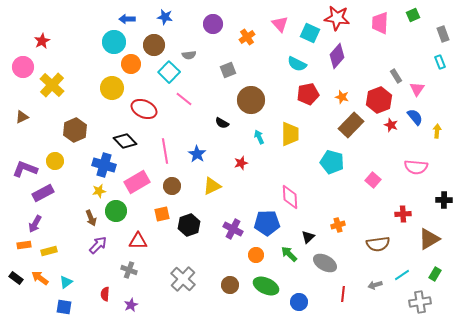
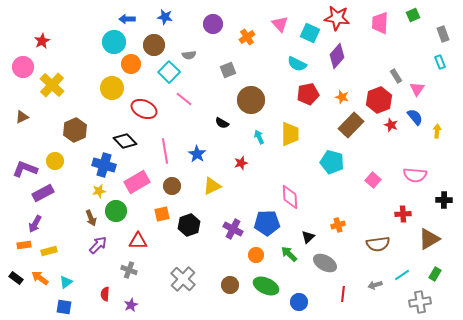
pink semicircle at (416, 167): moved 1 px left, 8 px down
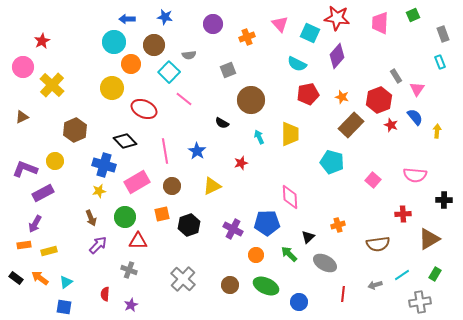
orange cross at (247, 37): rotated 14 degrees clockwise
blue star at (197, 154): moved 3 px up
green circle at (116, 211): moved 9 px right, 6 px down
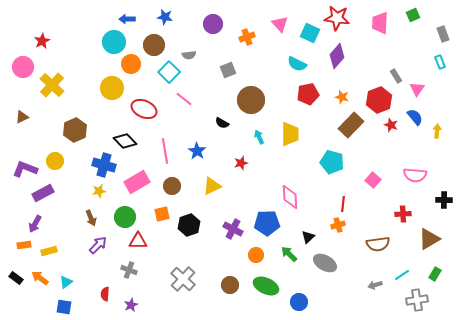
red line at (343, 294): moved 90 px up
gray cross at (420, 302): moved 3 px left, 2 px up
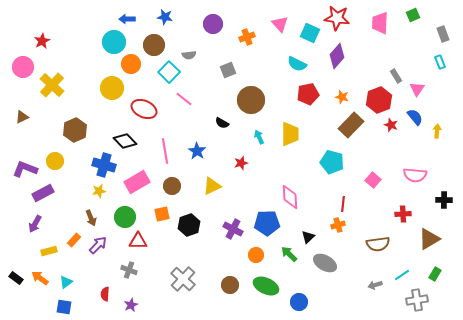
orange rectangle at (24, 245): moved 50 px right, 5 px up; rotated 40 degrees counterclockwise
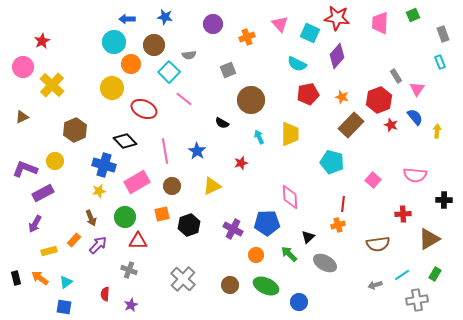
black rectangle at (16, 278): rotated 40 degrees clockwise
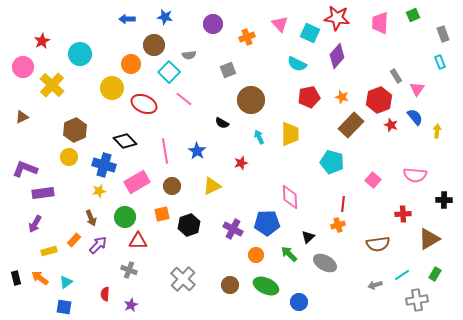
cyan circle at (114, 42): moved 34 px left, 12 px down
red pentagon at (308, 94): moved 1 px right, 3 px down
red ellipse at (144, 109): moved 5 px up
yellow circle at (55, 161): moved 14 px right, 4 px up
purple rectangle at (43, 193): rotated 20 degrees clockwise
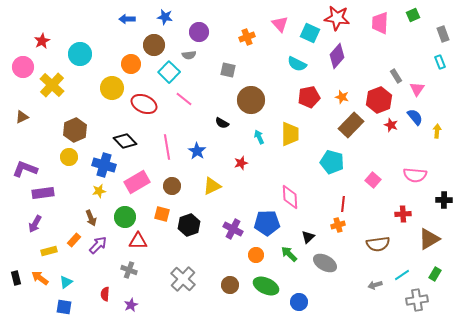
purple circle at (213, 24): moved 14 px left, 8 px down
gray square at (228, 70): rotated 35 degrees clockwise
pink line at (165, 151): moved 2 px right, 4 px up
orange square at (162, 214): rotated 28 degrees clockwise
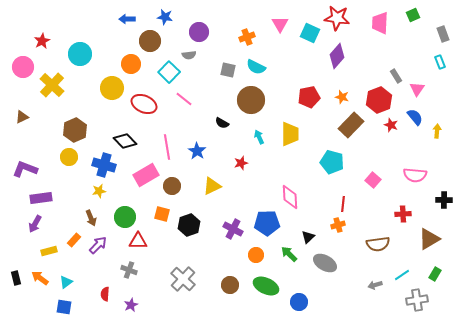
pink triangle at (280, 24): rotated 12 degrees clockwise
brown circle at (154, 45): moved 4 px left, 4 px up
cyan semicircle at (297, 64): moved 41 px left, 3 px down
pink rectangle at (137, 182): moved 9 px right, 7 px up
purple rectangle at (43, 193): moved 2 px left, 5 px down
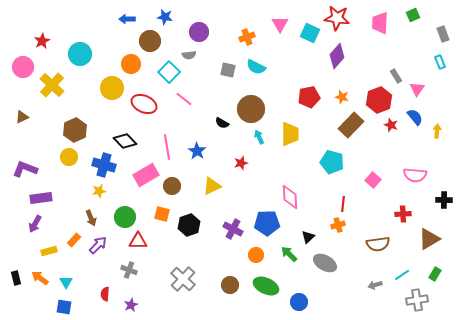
brown circle at (251, 100): moved 9 px down
cyan triangle at (66, 282): rotated 24 degrees counterclockwise
